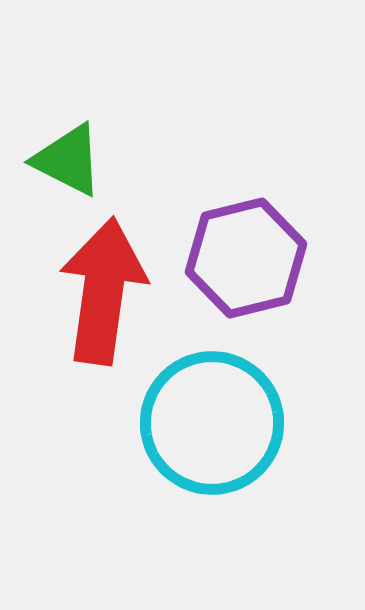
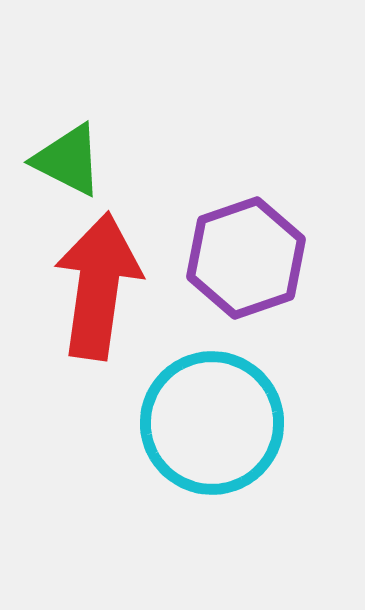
purple hexagon: rotated 5 degrees counterclockwise
red arrow: moved 5 px left, 5 px up
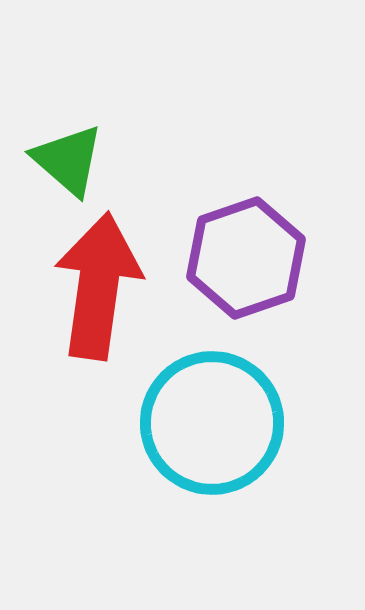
green triangle: rotated 14 degrees clockwise
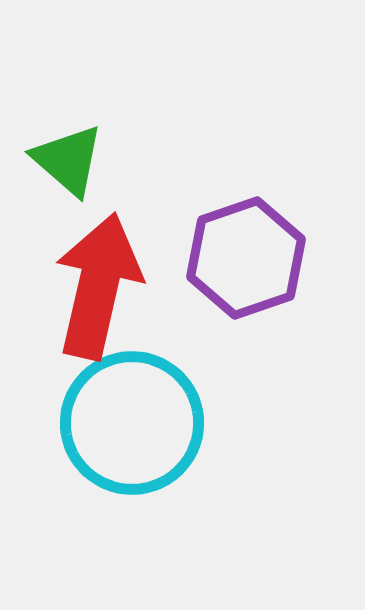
red arrow: rotated 5 degrees clockwise
cyan circle: moved 80 px left
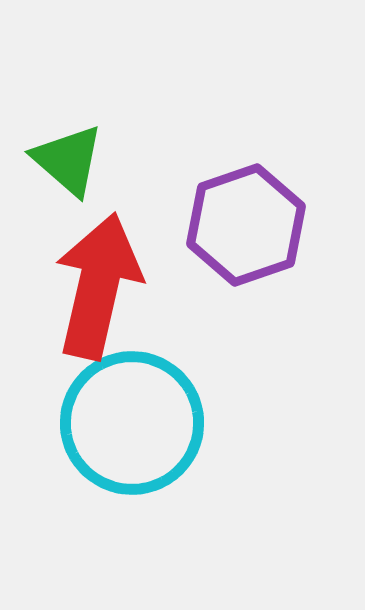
purple hexagon: moved 33 px up
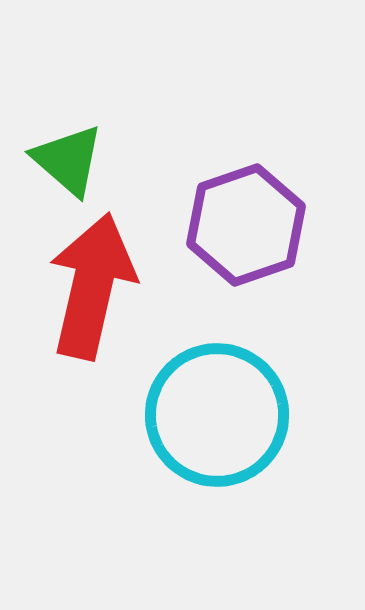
red arrow: moved 6 px left
cyan circle: moved 85 px right, 8 px up
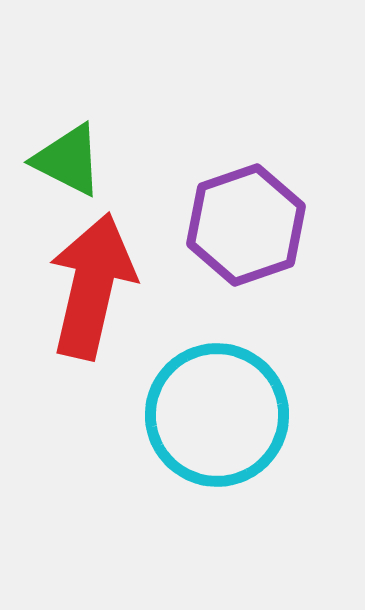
green triangle: rotated 14 degrees counterclockwise
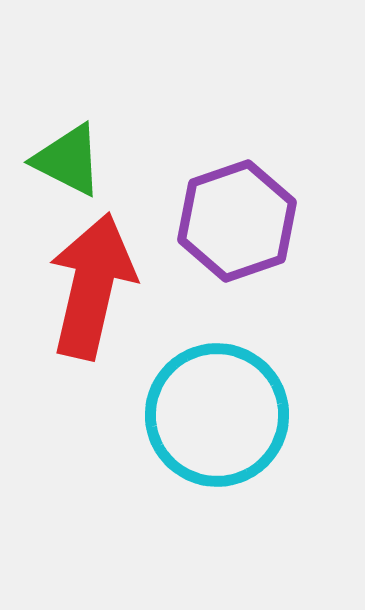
purple hexagon: moved 9 px left, 4 px up
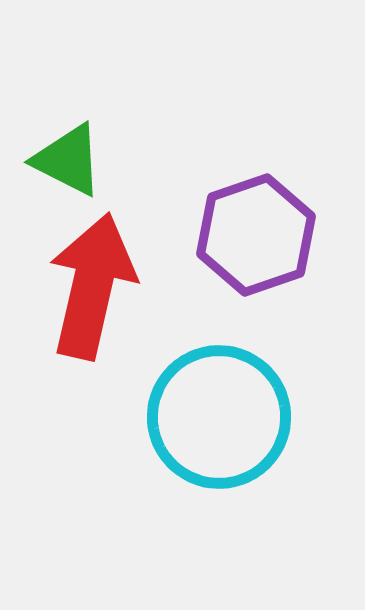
purple hexagon: moved 19 px right, 14 px down
cyan circle: moved 2 px right, 2 px down
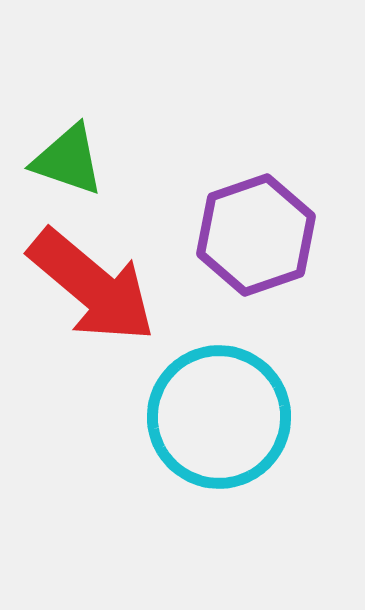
green triangle: rotated 8 degrees counterclockwise
red arrow: rotated 117 degrees clockwise
